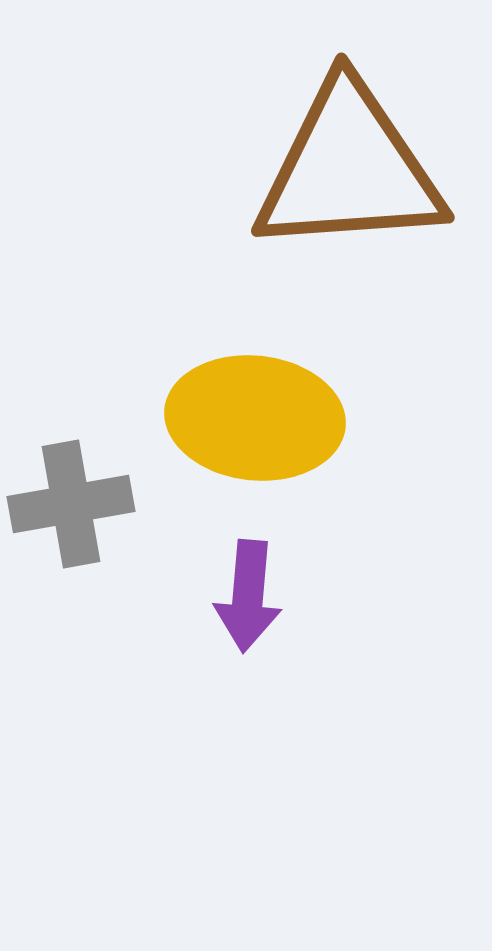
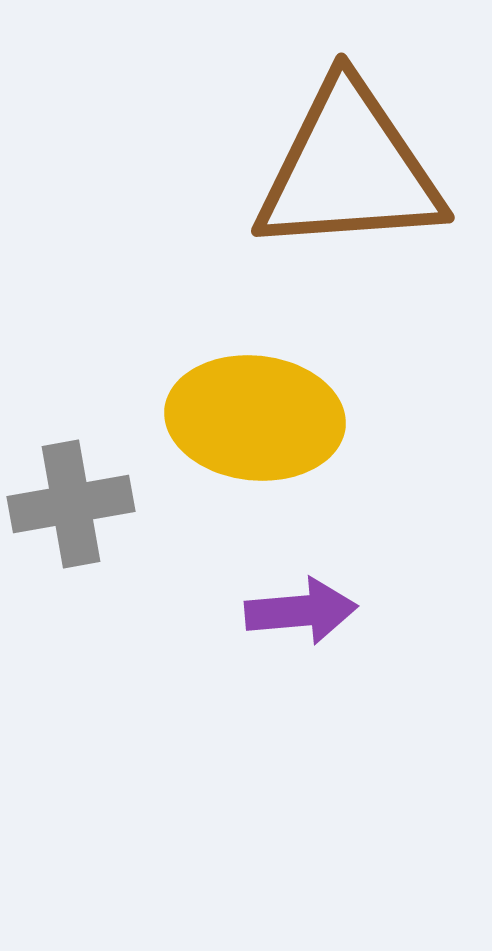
purple arrow: moved 53 px right, 15 px down; rotated 100 degrees counterclockwise
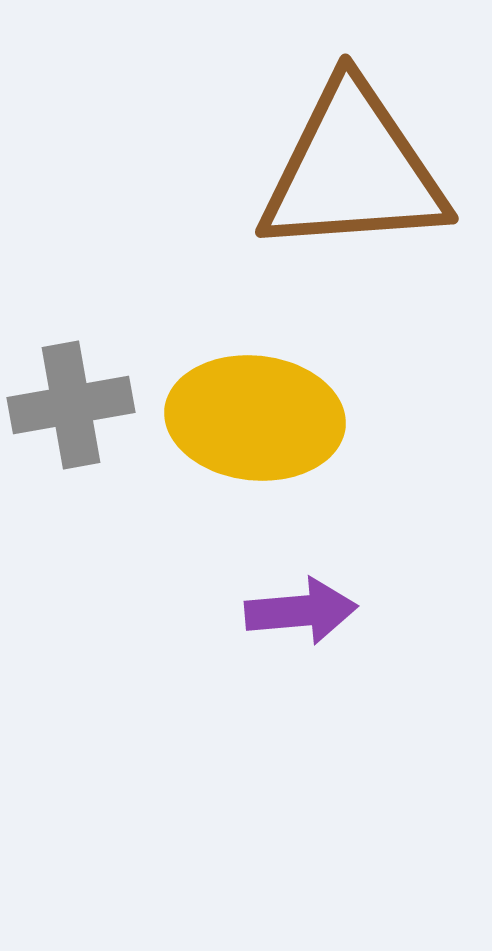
brown triangle: moved 4 px right, 1 px down
gray cross: moved 99 px up
